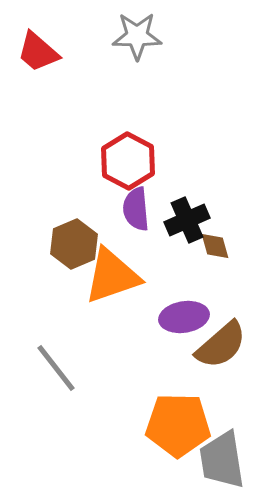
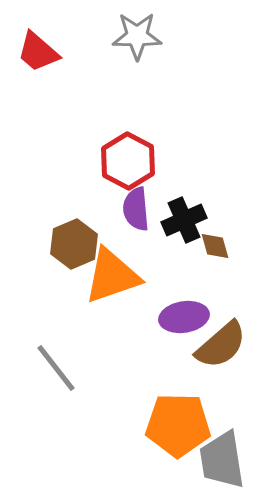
black cross: moved 3 px left
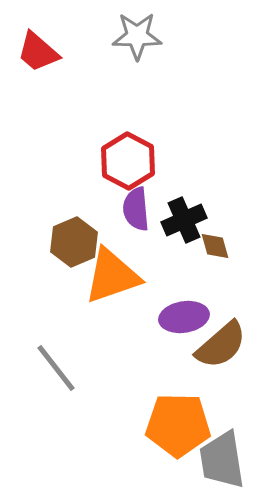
brown hexagon: moved 2 px up
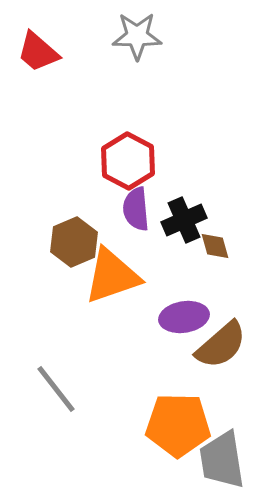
gray line: moved 21 px down
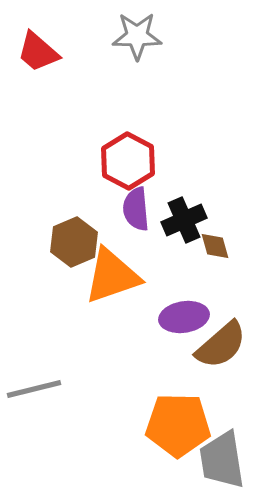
gray line: moved 22 px left; rotated 66 degrees counterclockwise
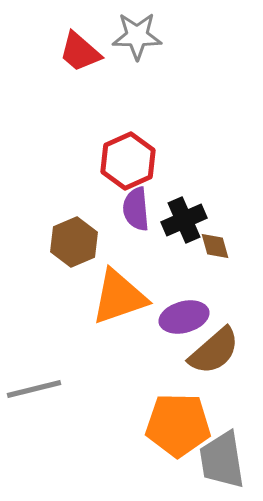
red trapezoid: moved 42 px right
red hexagon: rotated 8 degrees clockwise
orange triangle: moved 7 px right, 21 px down
purple ellipse: rotated 6 degrees counterclockwise
brown semicircle: moved 7 px left, 6 px down
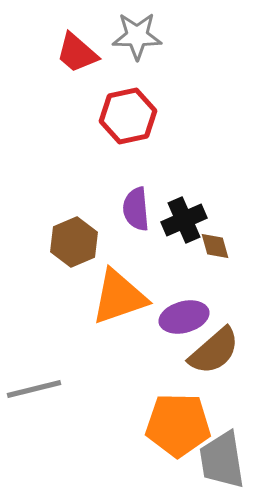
red trapezoid: moved 3 px left, 1 px down
red hexagon: moved 45 px up; rotated 12 degrees clockwise
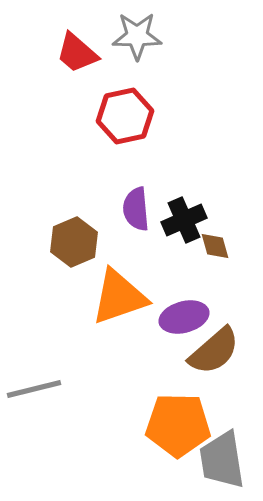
red hexagon: moved 3 px left
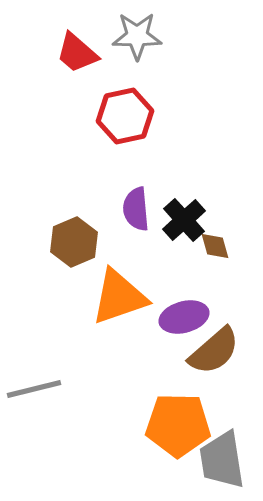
black cross: rotated 18 degrees counterclockwise
